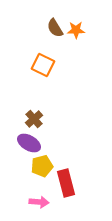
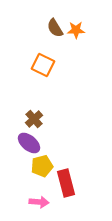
purple ellipse: rotated 10 degrees clockwise
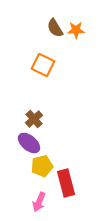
pink arrow: rotated 108 degrees clockwise
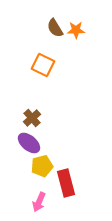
brown cross: moved 2 px left, 1 px up
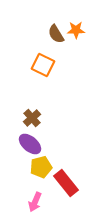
brown semicircle: moved 1 px right, 6 px down
purple ellipse: moved 1 px right, 1 px down
yellow pentagon: moved 1 px left, 1 px down
red rectangle: rotated 24 degrees counterclockwise
pink arrow: moved 4 px left
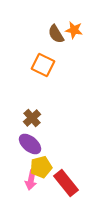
orange star: moved 2 px left; rotated 12 degrees clockwise
pink arrow: moved 4 px left, 22 px up; rotated 12 degrees counterclockwise
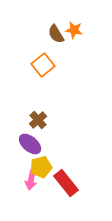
orange square: rotated 25 degrees clockwise
brown cross: moved 6 px right, 2 px down
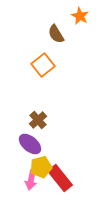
orange star: moved 6 px right, 14 px up; rotated 18 degrees clockwise
red rectangle: moved 6 px left, 5 px up
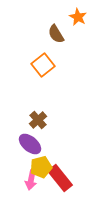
orange star: moved 2 px left, 1 px down
